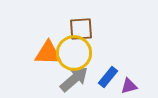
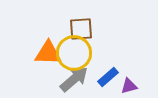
blue rectangle: rotated 10 degrees clockwise
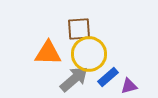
brown square: moved 2 px left
yellow circle: moved 15 px right, 1 px down
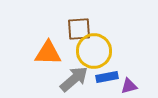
yellow circle: moved 5 px right, 3 px up
blue rectangle: moved 1 px left; rotated 30 degrees clockwise
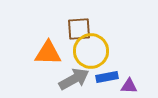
yellow circle: moved 3 px left
gray arrow: rotated 12 degrees clockwise
purple triangle: rotated 18 degrees clockwise
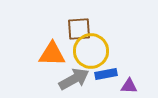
orange triangle: moved 4 px right, 1 px down
blue rectangle: moved 1 px left, 3 px up
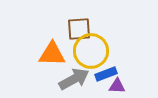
blue rectangle: rotated 10 degrees counterclockwise
purple triangle: moved 12 px left
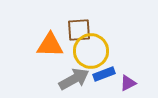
brown square: moved 1 px down
orange triangle: moved 2 px left, 9 px up
blue rectangle: moved 2 px left
purple triangle: moved 11 px right, 3 px up; rotated 30 degrees counterclockwise
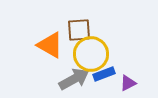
orange triangle: rotated 28 degrees clockwise
yellow circle: moved 3 px down
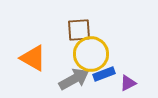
orange triangle: moved 17 px left, 13 px down
